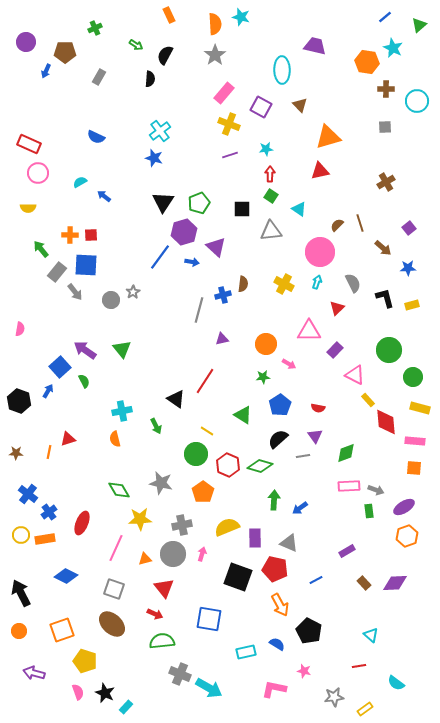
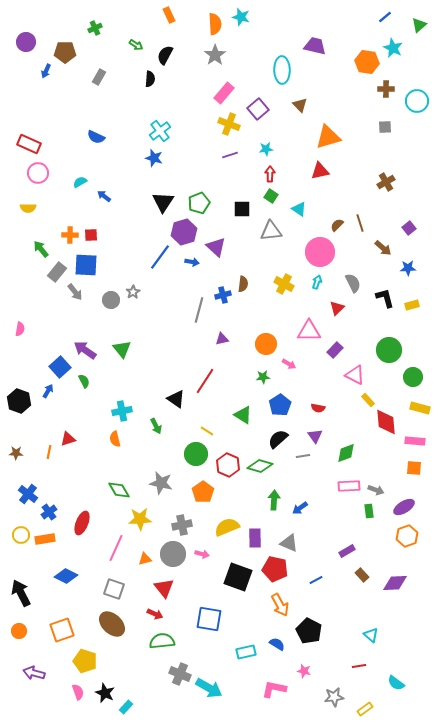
purple square at (261, 107): moved 3 px left, 2 px down; rotated 20 degrees clockwise
pink arrow at (202, 554): rotated 88 degrees clockwise
brown rectangle at (364, 583): moved 2 px left, 8 px up
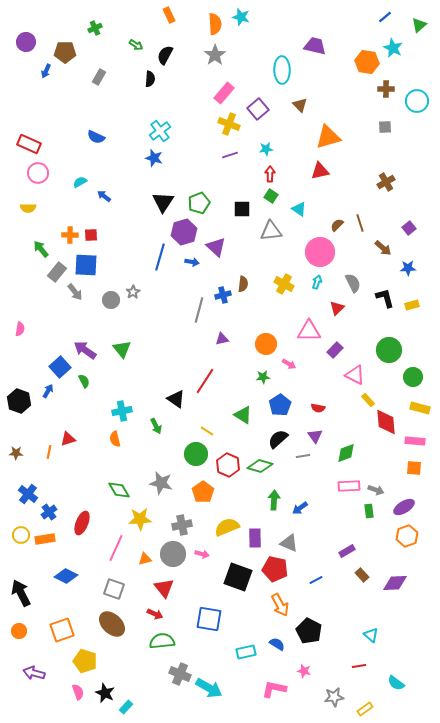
blue line at (160, 257): rotated 20 degrees counterclockwise
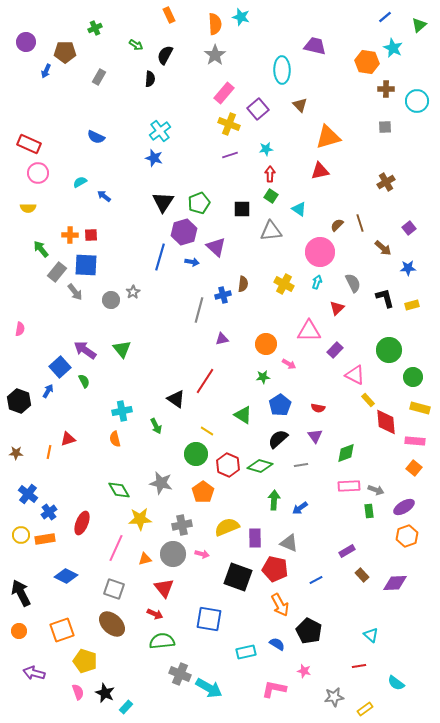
gray line at (303, 456): moved 2 px left, 9 px down
orange square at (414, 468): rotated 35 degrees clockwise
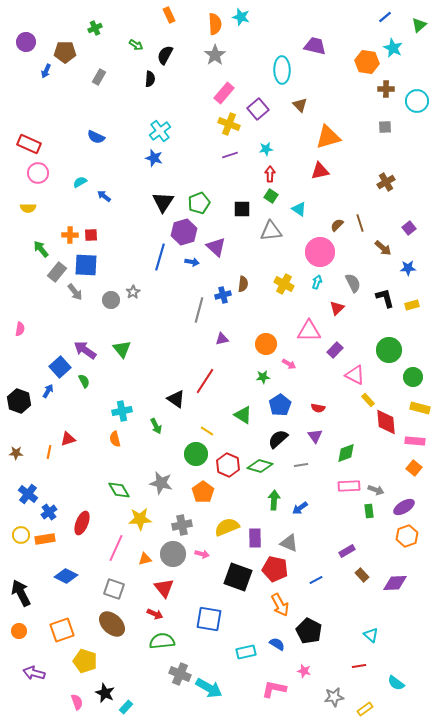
pink semicircle at (78, 692): moved 1 px left, 10 px down
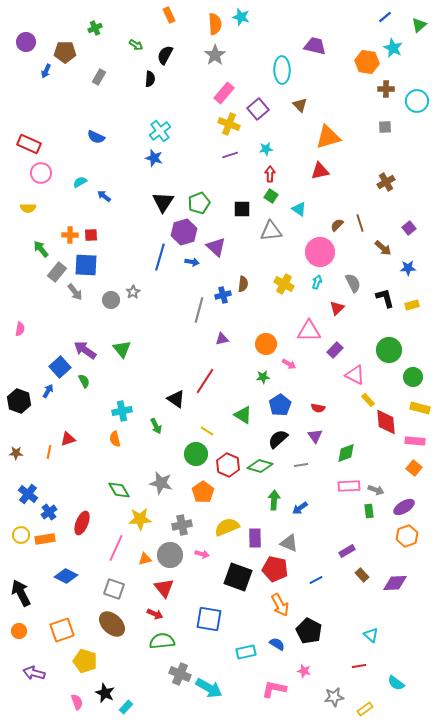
pink circle at (38, 173): moved 3 px right
gray circle at (173, 554): moved 3 px left, 1 px down
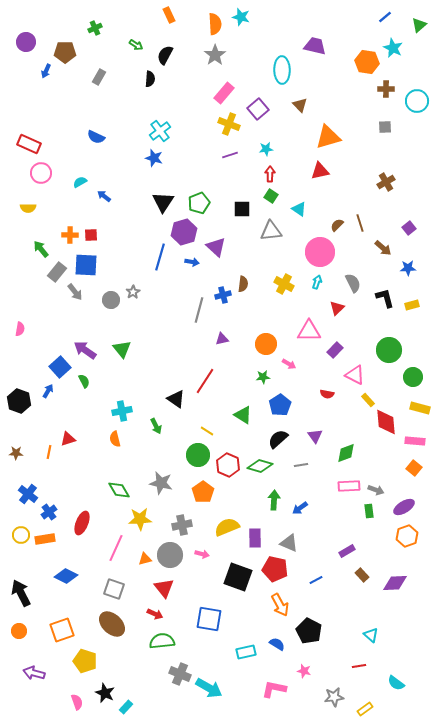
red semicircle at (318, 408): moved 9 px right, 14 px up
green circle at (196, 454): moved 2 px right, 1 px down
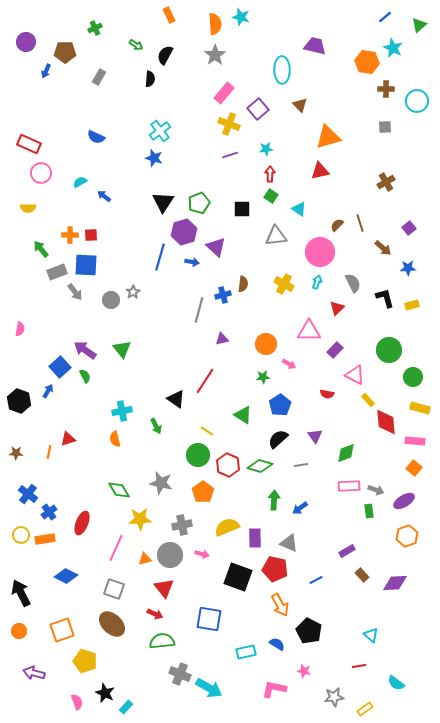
gray triangle at (271, 231): moved 5 px right, 5 px down
gray rectangle at (57, 272): rotated 30 degrees clockwise
green semicircle at (84, 381): moved 1 px right, 5 px up
purple ellipse at (404, 507): moved 6 px up
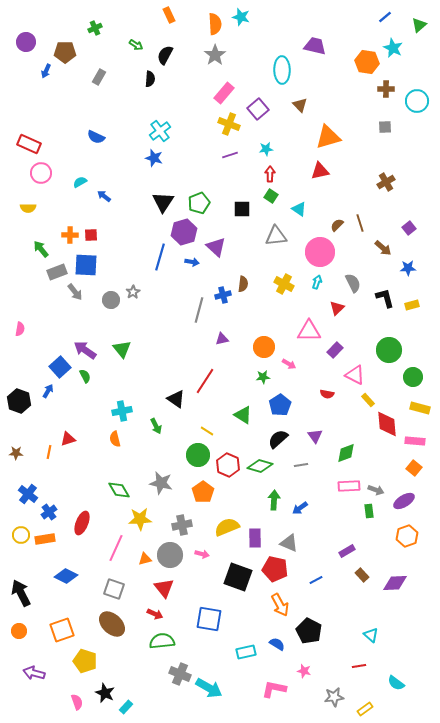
orange circle at (266, 344): moved 2 px left, 3 px down
red diamond at (386, 422): moved 1 px right, 2 px down
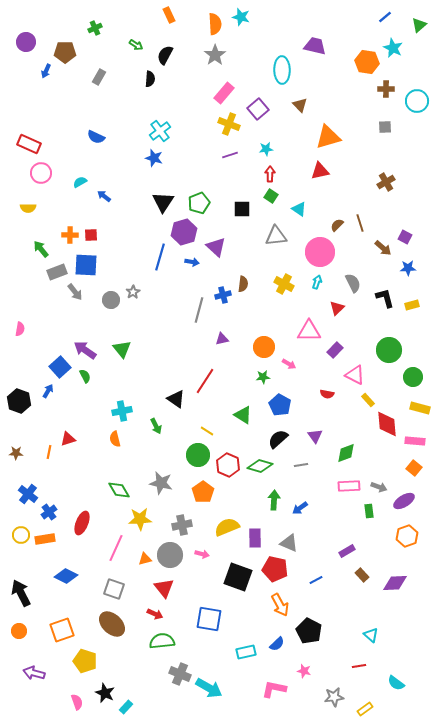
purple square at (409, 228): moved 4 px left, 9 px down; rotated 24 degrees counterclockwise
blue pentagon at (280, 405): rotated 10 degrees counterclockwise
gray arrow at (376, 490): moved 3 px right, 3 px up
blue semicircle at (277, 644): rotated 105 degrees clockwise
